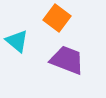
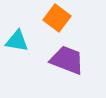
cyan triangle: rotated 30 degrees counterclockwise
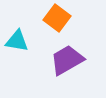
purple trapezoid: rotated 51 degrees counterclockwise
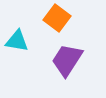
purple trapezoid: rotated 27 degrees counterclockwise
